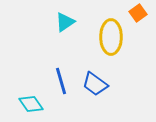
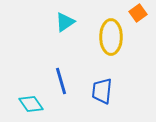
blue trapezoid: moved 7 px right, 7 px down; rotated 60 degrees clockwise
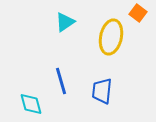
orange square: rotated 18 degrees counterclockwise
yellow ellipse: rotated 12 degrees clockwise
cyan diamond: rotated 20 degrees clockwise
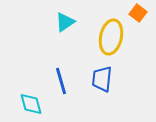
blue trapezoid: moved 12 px up
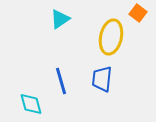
cyan triangle: moved 5 px left, 3 px up
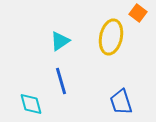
cyan triangle: moved 22 px down
blue trapezoid: moved 19 px right, 23 px down; rotated 24 degrees counterclockwise
